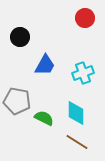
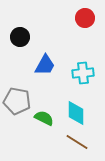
cyan cross: rotated 15 degrees clockwise
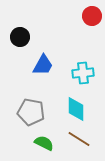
red circle: moved 7 px right, 2 px up
blue trapezoid: moved 2 px left
gray pentagon: moved 14 px right, 11 px down
cyan diamond: moved 4 px up
green semicircle: moved 25 px down
brown line: moved 2 px right, 3 px up
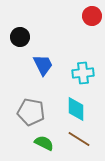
blue trapezoid: rotated 55 degrees counterclockwise
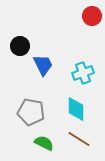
black circle: moved 9 px down
cyan cross: rotated 15 degrees counterclockwise
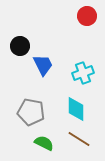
red circle: moved 5 px left
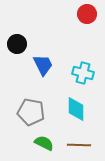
red circle: moved 2 px up
black circle: moved 3 px left, 2 px up
cyan cross: rotated 35 degrees clockwise
brown line: moved 6 px down; rotated 30 degrees counterclockwise
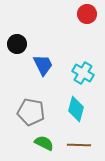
cyan cross: rotated 15 degrees clockwise
cyan diamond: rotated 15 degrees clockwise
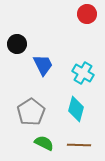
gray pentagon: rotated 28 degrees clockwise
